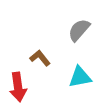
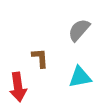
brown L-shape: rotated 35 degrees clockwise
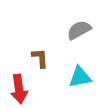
gray semicircle: rotated 20 degrees clockwise
red arrow: moved 1 px right, 2 px down
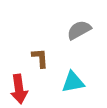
cyan triangle: moved 7 px left, 5 px down
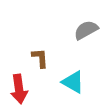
gray semicircle: moved 7 px right
cyan triangle: rotated 40 degrees clockwise
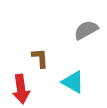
red arrow: moved 2 px right
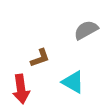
brown L-shape: rotated 75 degrees clockwise
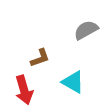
red arrow: moved 3 px right, 1 px down; rotated 8 degrees counterclockwise
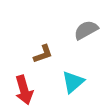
brown L-shape: moved 3 px right, 4 px up
cyan triangle: rotated 50 degrees clockwise
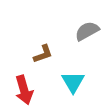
gray semicircle: moved 1 px right, 1 px down
cyan triangle: rotated 20 degrees counterclockwise
